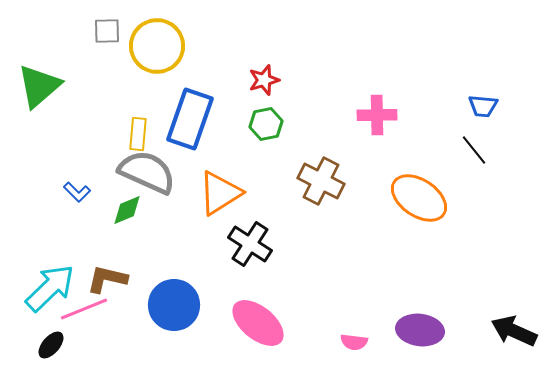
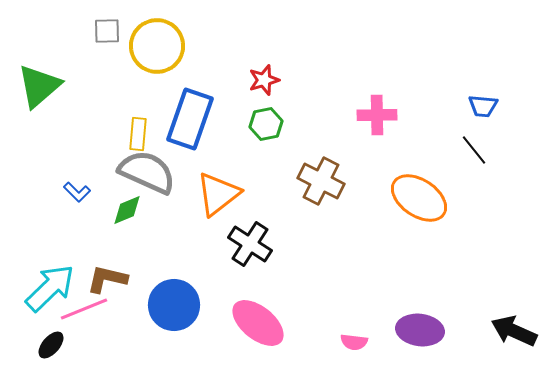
orange triangle: moved 2 px left, 1 px down; rotated 6 degrees counterclockwise
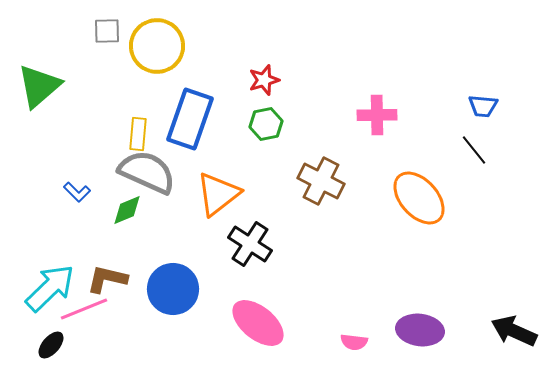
orange ellipse: rotated 14 degrees clockwise
blue circle: moved 1 px left, 16 px up
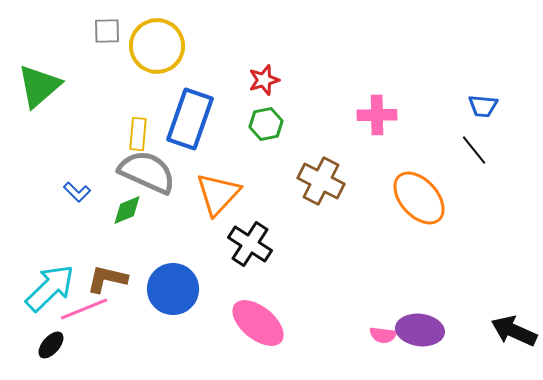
orange triangle: rotated 9 degrees counterclockwise
pink semicircle: moved 29 px right, 7 px up
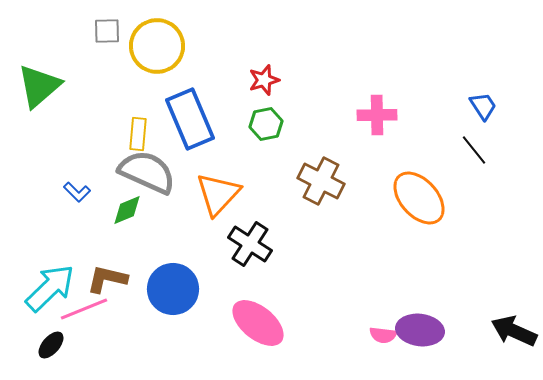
blue trapezoid: rotated 128 degrees counterclockwise
blue rectangle: rotated 42 degrees counterclockwise
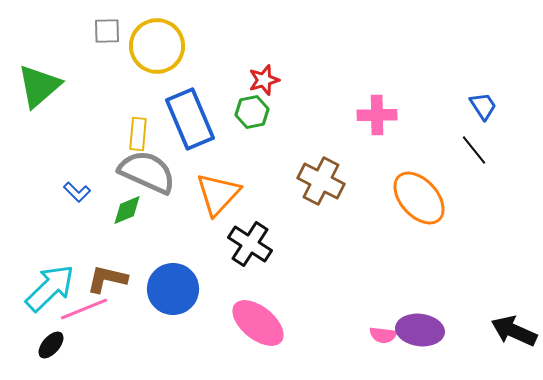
green hexagon: moved 14 px left, 12 px up
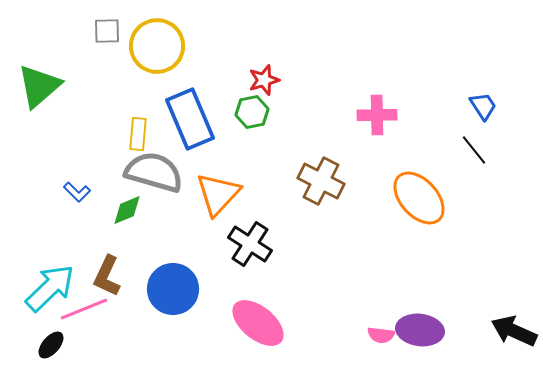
gray semicircle: moved 7 px right; rotated 8 degrees counterclockwise
brown L-shape: moved 3 px up; rotated 78 degrees counterclockwise
pink semicircle: moved 2 px left
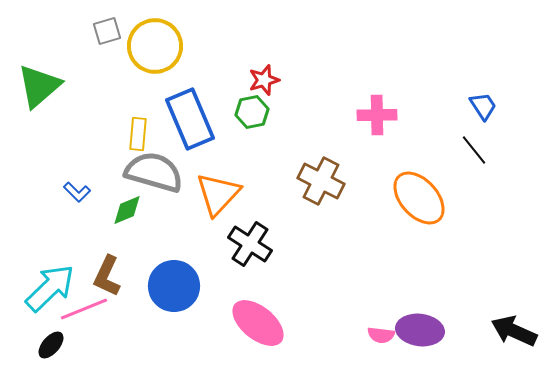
gray square: rotated 16 degrees counterclockwise
yellow circle: moved 2 px left
blue circle: moved 1 px right, 3 px up
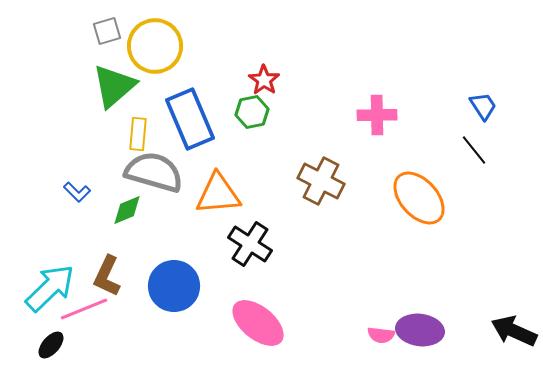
red star: rotated 20 degrees counterclockwise
green triangle: moved 75 px right
orange triangle: rotated 42 degrees clockwise
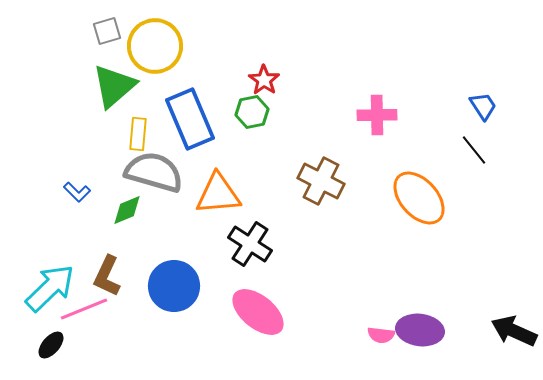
pink ellipse: moved 11 px up
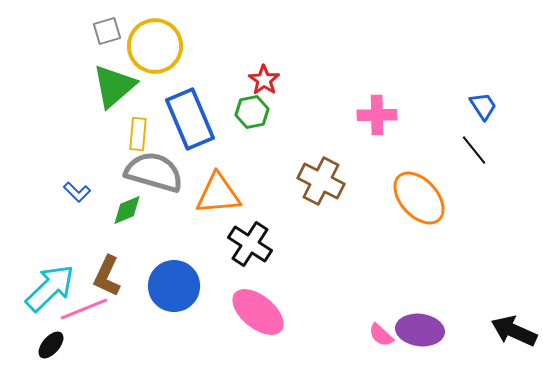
pink semicircle: rotated 36 degrees clockwise
